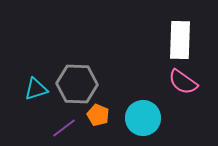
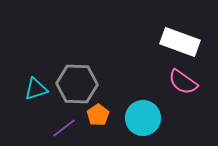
white rectangle: moved 2 px down; rotated 72 degrees counterclockwise
orange pentagon: rotated 15 degrees clockwise
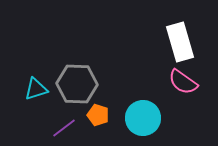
white rectangle: rotated 54 degrees clockwise
orange pentagon: rotated 20 degrees counterclockwise
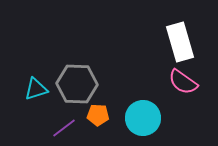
orange pentagon: rotated 15 degrees counterclockwise
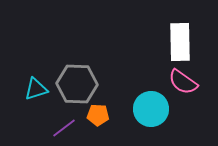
white rectangle: rotated 15 degrees clockwise
cyan circle: moved 8 px right, 9 px up
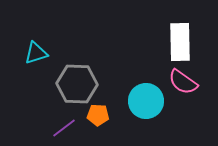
cyan triangle: moved 36 px up
cyan circle: moved 5 px left, 8 px up
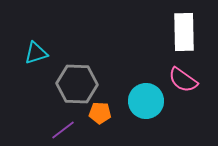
white rectangle: moved 4 px right, 10 px up
pink semicircle: moved 2 px up
orange pentagon: moved 2 px right, 2 px up
purple line: moved 1 px left, 2 px down
